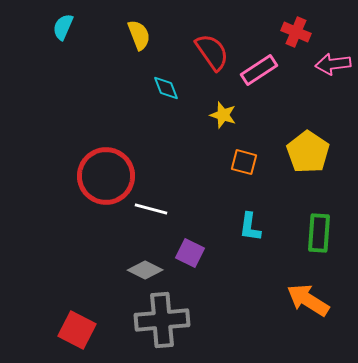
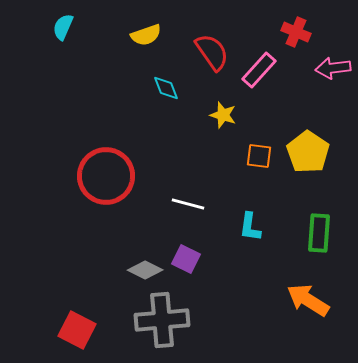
yellow semicircle: moved 7 px right; rotated 92 degrees clockwise
pink arrow: moved 4 px down
pink rectangle: rotated 15 degrees counterclockwise
orange square: moved 15 px right, 6 px up; rotated 8 degrees counterclockwise
white line: moved 37 px right, 5 px up
purple square: moved 4 px left, 6 px down
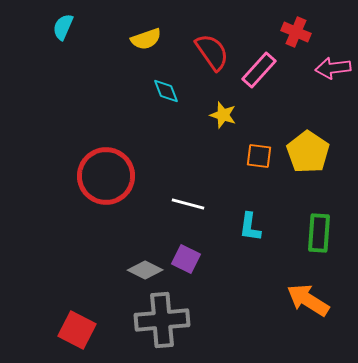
yellow semicircle: moved 4 px down
cyan diamond: moved 3 px down
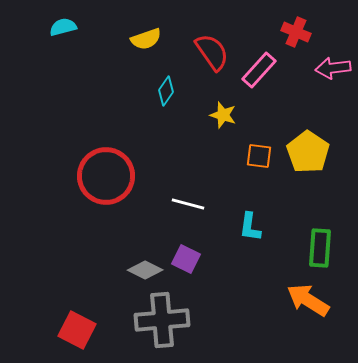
cyan semicircle: rotated 52 degrees clockwise
cyan diamond: rotated 56 degrees clockwise
green rectangle: moved 1 px right, 15 px down
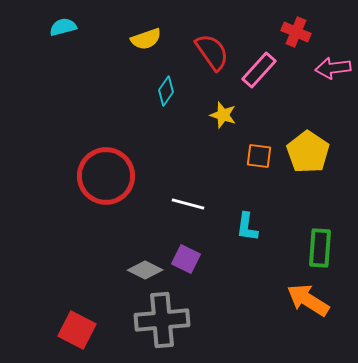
cyan L-shape: moved 3 px left
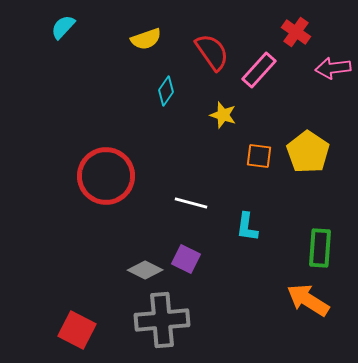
cyan semicircle: rotated 32 degrees counterclockwise
red cross: rotated 12 degrees clockwise
white line: moved 3 px right, 1 px up
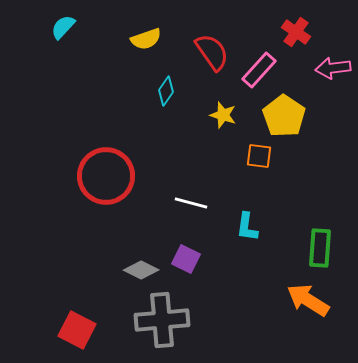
yellow pentagon: moved 24 px left, 36 px up
gray diamond: moved 4 px left
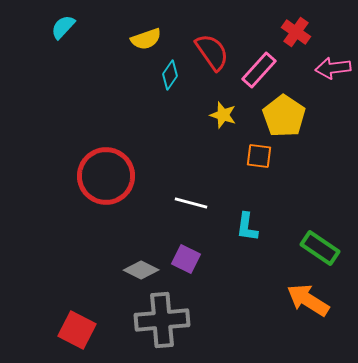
cyan diamond: moved 4 px right, 16 px up
green rectangle: rotated 60 degrees counterclockwise
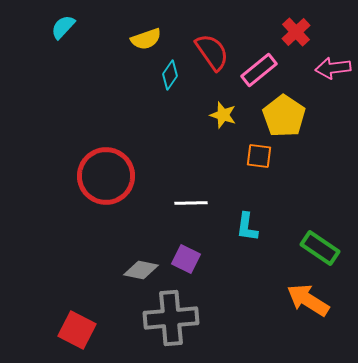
red cross: rotated 12 degrees clockwise
pink rectangle: rotated 9 degrees clockwise
white line: rotated 16 degrees counterclockwise
gray diamond: rotated 16 degrees counterclockwise
gray cross: moved 9 px right, 2 px up
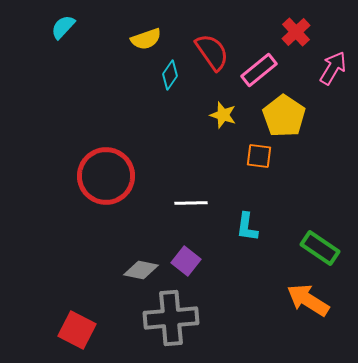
pink arrow: rotated 128 degrees clockwise
purple square: moved 2 px down; rotated 12 degrees clockwise
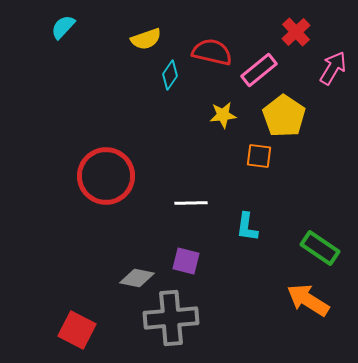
red semicircle: rotated 42 degrees counterclockwise
yellow star: rotated 24 degrees counterclockwise
purple square: rotated 24 degrees counterclockwise
gray diamond: moved 4 px left, 8 px down
